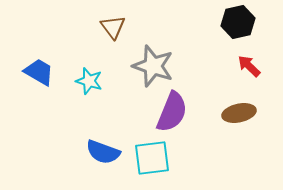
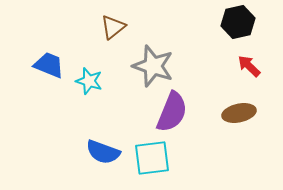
brown triangle: rotated 28 degrees clockwise
blue trapezoid: moved 10 px right, 7 px up; rotated 8 degrees counterclockwise
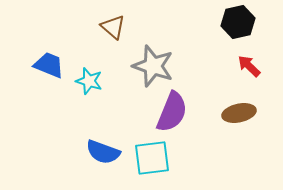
brown triangle: rotated 40 degrees counterclockwise
